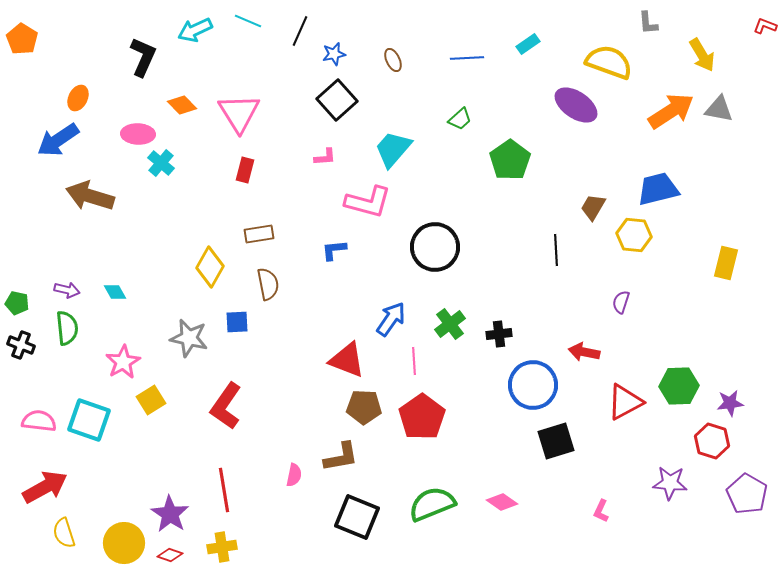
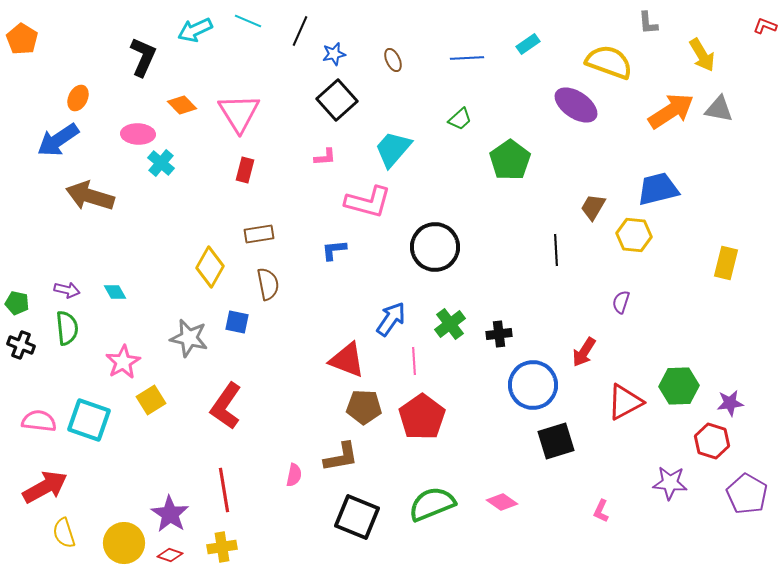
blue square at (237, 322): rotated 15 degrees clockwise
red arrow at (584, 352): rotated 68 degrees counterclockwise
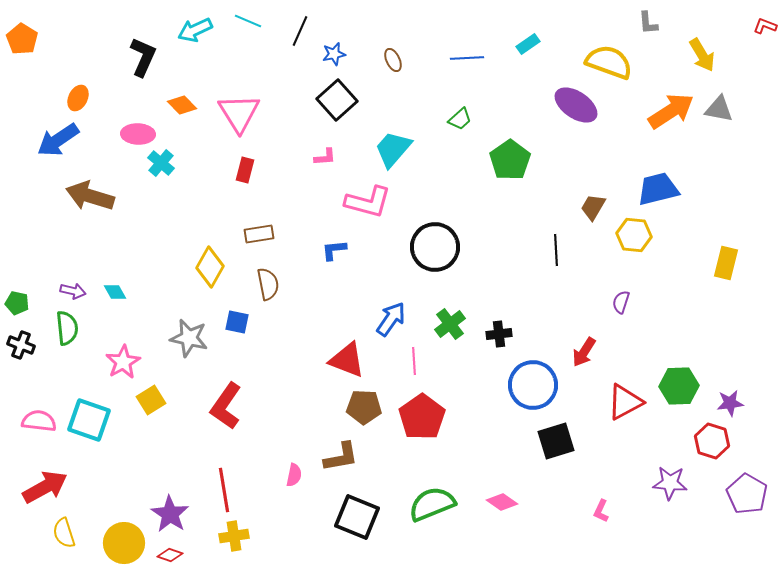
purple arrow at (67, 290): moved 6 px right, 1 px down
yellow cross at (222, 547): moved 12 px right, 11 px up
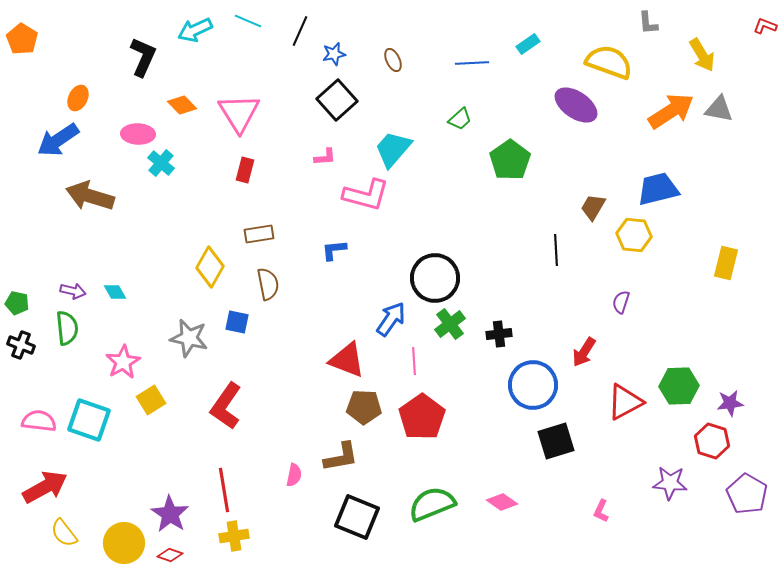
blue line at (467, 58): moved 5 px right, 5 px down
pink L-shape at (368, 202): moved 2 px left, 7 px up
black circle at (435, 247): moved 31 px down
yellow semicircle at (64, 533): rotated 20 degrees counterclockwise
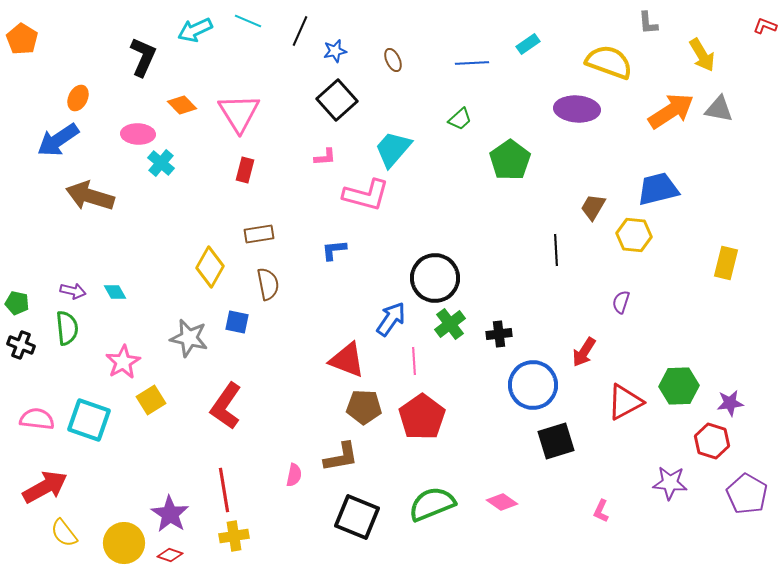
blue star at (334, 54): moved 1 px right, 3 px up
purple ellipse at (576, 105): moved 1 px right, 4 px down; rotated 30 degrees counterclockwise
pink semicircle at (39, 421): moved 2 px left, 2 px up
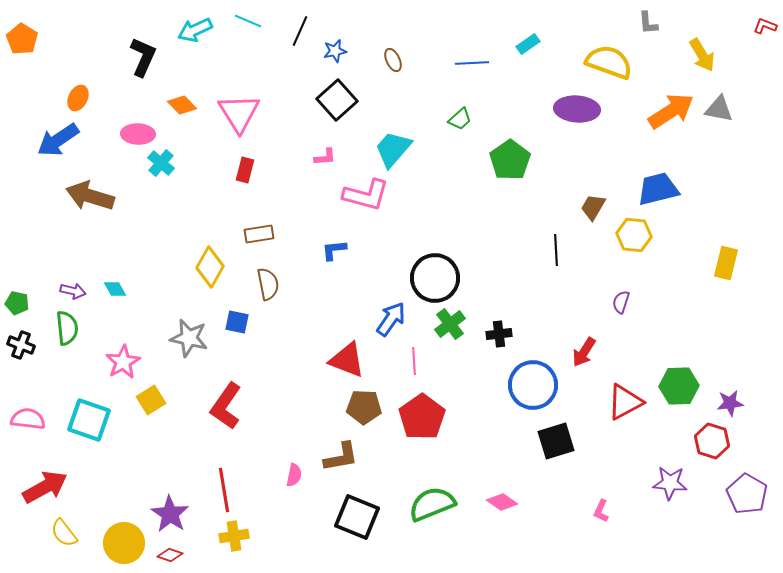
cyan diamond at (115, 292): moved 3 px up
pink semicircle at (37, 419): moved 9 px left
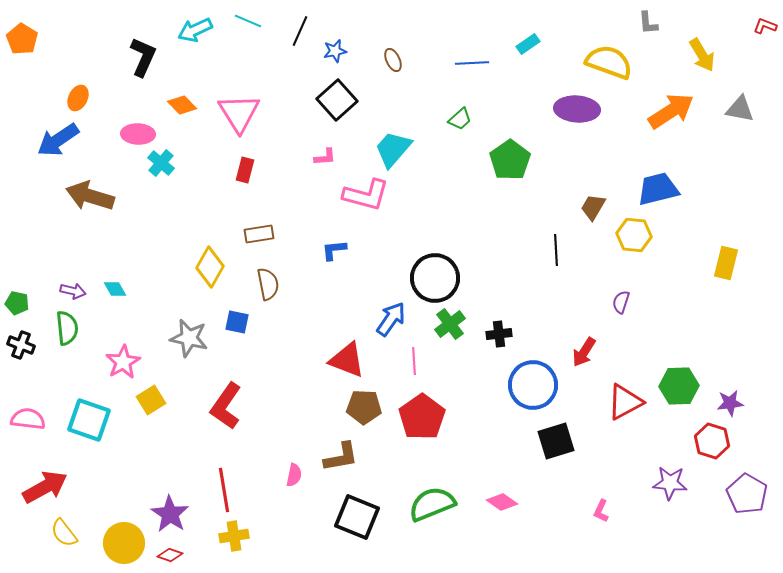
gray triangle at (719, 109): moved 21 px right
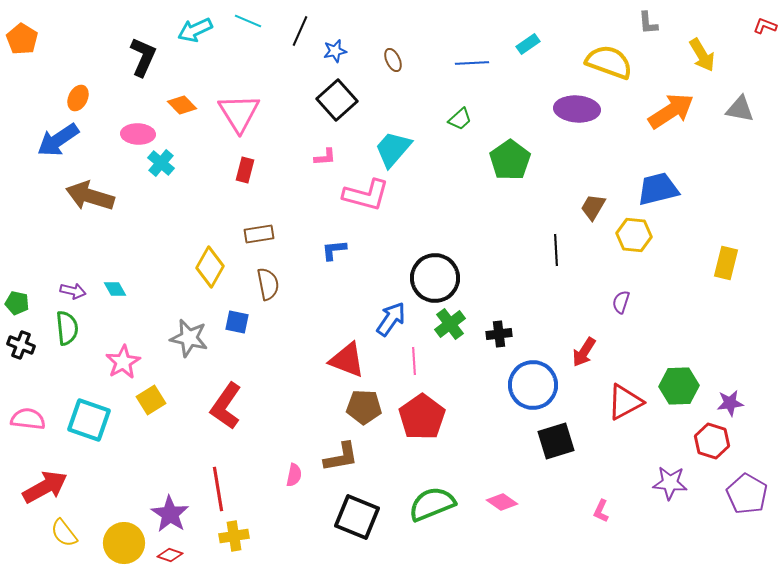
red line at (224, 490): moved 6 px left, 1 px up
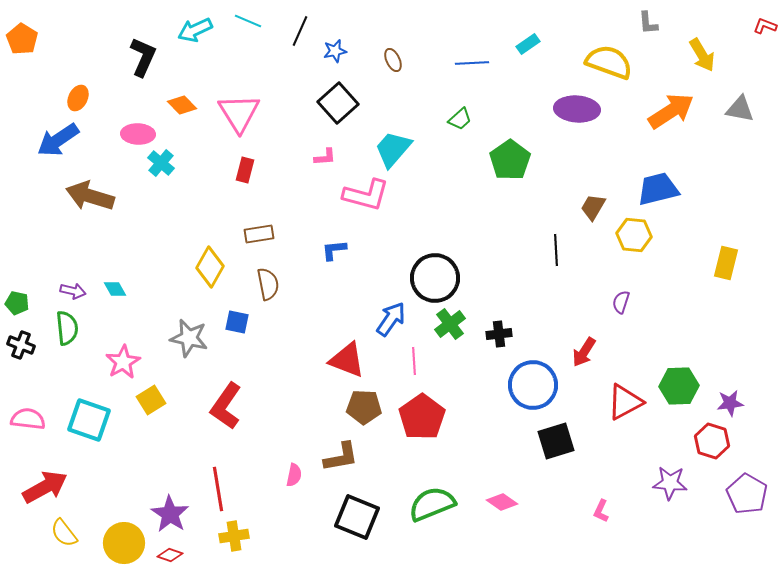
black square at (337, 100): moved 1 px right, 3 px down
